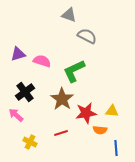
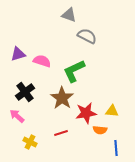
brown star: moved 1 px up
pink arrow: moved 1 px right, 1 px down
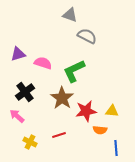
gray triangle: moved 1 px right
pink semicircle: moved 1 px right, 2 px down
red star: moved 2 px up
red line: moved 2 px left, 2 px down
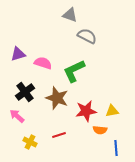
brown star: moved 5 px left; rotated 15 degrees counterclockwise
yellow triangle: rotated 16 degrees counterclockwise
